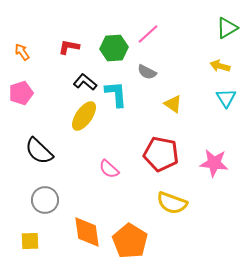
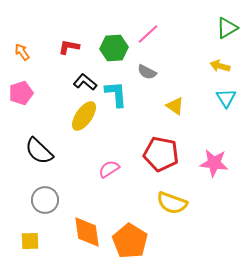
yellow triangle: moved 2 px right, 2 px down
pink semicircle: rotated 105 degrees clockwise
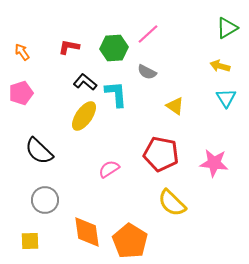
yellow semicircle: rotated 24 degrees clockwise
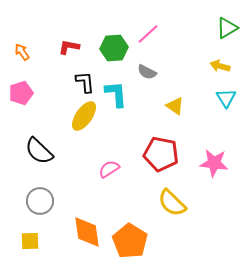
black L-shape: rotated 45 degrees clockwise
gray circle: moved 5 px left, 1 px down
